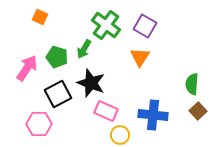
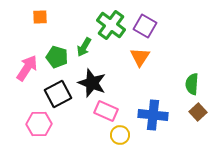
orange square: rotated 28 degrees counterclockwise
green cross: moved 5 px right
green arrow: moved 2 px up
black star: moved 1 px right
brown square: moved 1 px down
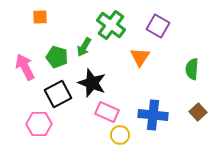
purple square: moved 13 px right
pink arrow: moved 2 px left, 1 px up; rotated 60 degrees counterclockwise
green semicircle: moved 15 px up
pink rectangle: moved 1 px right, 1 px down
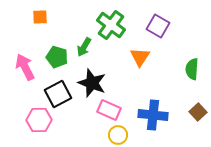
pink rectangle: moved 2 px right, 2 px up
pink hexagon: moved 4 px up
yellow circle: moved 2 px left
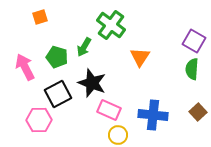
orange square: rotated 14 degrees counterclockwise
purple square: moved 36 px right, 15 px down
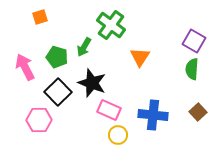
black square: moved 2 px up; rotated 16 degrees counterclockwise
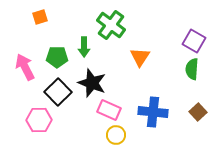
green arrow: rotated 30 degrees counterclockwise
green pentagon: rotated 15 degrees counterclockwise
blue cross: moved 3 px up
yellow circle: moved 2 px left
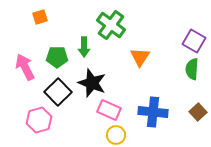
pink hexagon: rotated 15 degrees counterclockwise
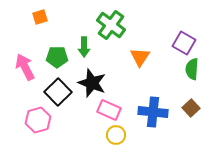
purple square: moved 10 px left, 2 px down
brown square: moved 7 px left, 4 px up
pink hexagon: moved 1 px left
